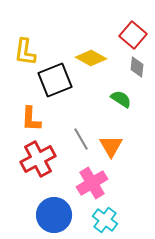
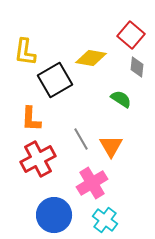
red square: moved 2 px left
yellow diamond: rotated 20 degrees counterclockwise
black square: rotated 8 degrees counterclockwise
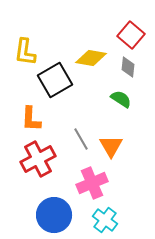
gray diamond: moved 9 px left
pink cross: rotated 8 degrees clockwise
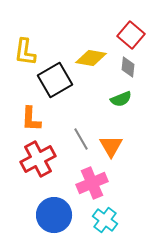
green semicircle: rotated 125 degrees clockwise
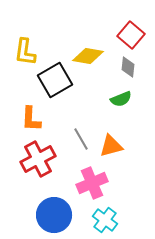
yellow diamond: moved 3 px left, 2 px up
orange triangle: rotated 45 degrees clockwise
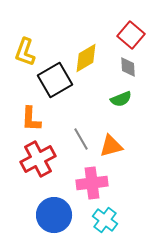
yellow L-shape: rotated 12 degrees clockwise
yellow diamond: moved 2 px left, 2 px down; rotated 40 degrees counterclockwise
gray diamond: rotated 10 degrees counterclockwise
pink cross: rotated 16 degrees clockwise
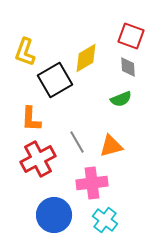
red square: moved 1 px down; rotated 20 degrees counterclockwise
gray line: moved 4 px left, 3 px down
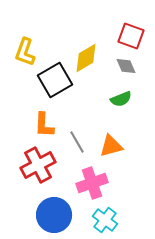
gray diamond: moved 2 px left, 1 px up; rotated 20 degrees counterclockwise
orange L-shape: moved 13 px right, 6 px down
red cross: moved 6 px down
pink cross: rotated 12 degrees counterclockwise
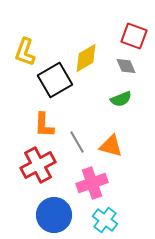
red square: moved 3 px right
orange triangle: rotated 30 degrees clockwise
